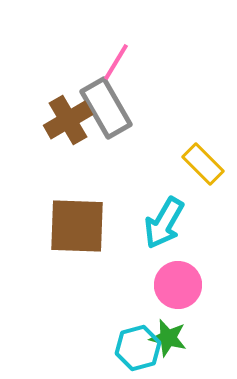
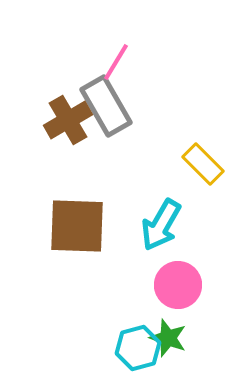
gray rectangle: moved 2 px up
cyan arrow: moved 3 px left, 2 px down
green star: rotated 6 degrees clockwise
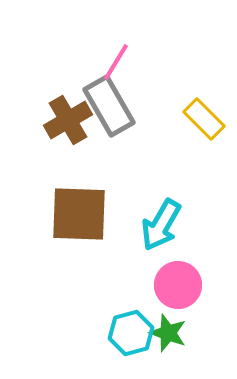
gray rectangle: moved 3 px right
yellow rectangle: moved 1 px right, 45 px up
brown square: moved 2 px right, 12 px up
green star: moved 5 px up
cyan hexagon: moved 7 px left, 15 px up
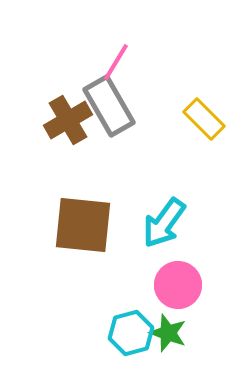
brown square: moved 4 px right, 11 px down; rotated 4 degrees clockwise
cyan arrow: moved 3 px right, 2 px up; rotated 6 degrees clockwise
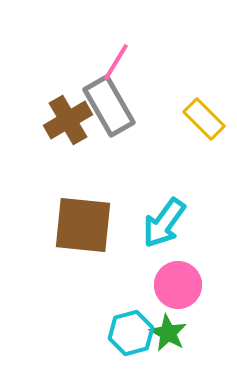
green star: rotated 9 degrees clockwise
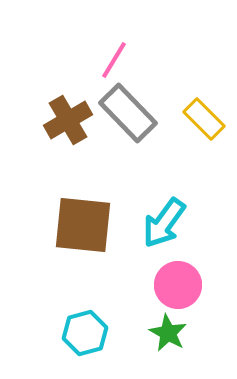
pink line: moved 2 px left, 2 px up
gray rectangle: moved 19 px right, 7 px down; rotated 14 degrees counterclockwise
cyan hexagon: moved 46 px left
